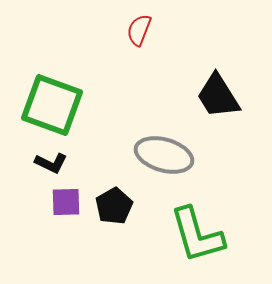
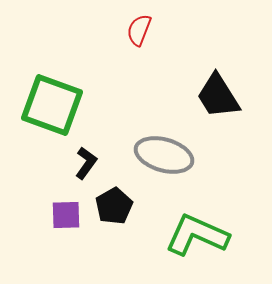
black L-shape: moved 35 px right; rotated 80 degrees counterclockwise
purple square: moved 13 px down
green L-shape: rotated 130 degrees clockwise
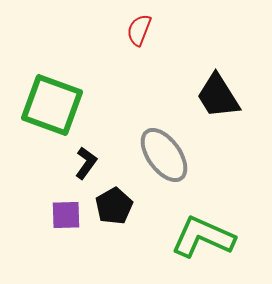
gray ellipse: rotated 38 degrees clockwise
green L-shape: moved 6 px right, 2 px down
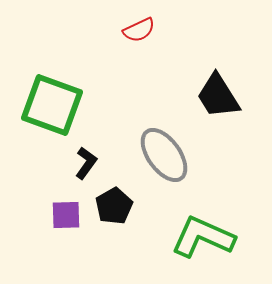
red semicircle: rotated 136 degrees counterclockwise
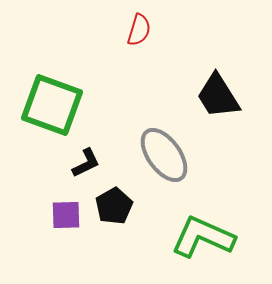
red semicircle: rotated 48 degrees counterclockwise
black L-shape: rotated 28 degrees clockwise
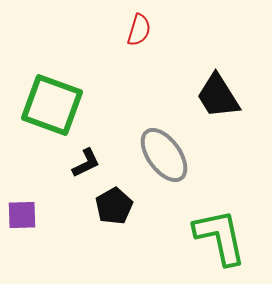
purple square: moved 44 px left
green L-shape: moved 17 px right; rotated 54 degrees clockwise
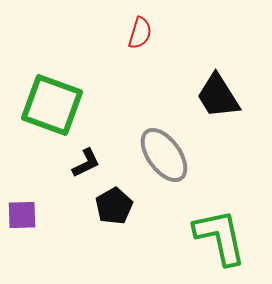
red semicircle: moved 1 px right, 3 px down
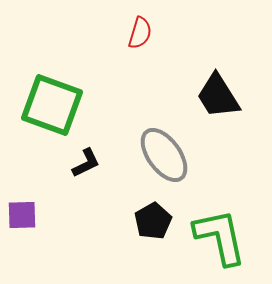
black pentagon: moved 39 px right, 15 px down
